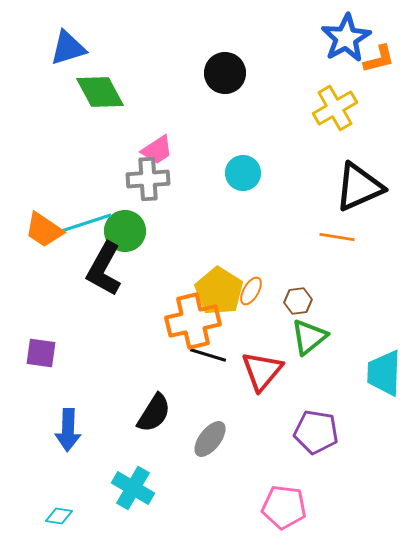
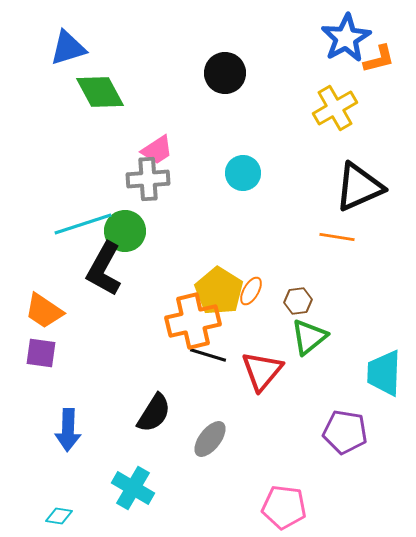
orange trapezoid: moved 81 px down
purple pentagon: moved 29 px right
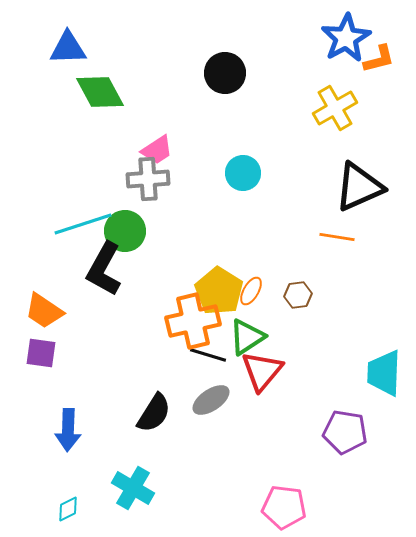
blue triangle: rotated 15 degrees clockwise
brown hexagon: moved 6 px up
green triangle: moved 62 px left; rotated 6 degrees clockwise
gray ellipse: moved 1 px right, 39 px up; rotated 18 degrees clockwise
cyan diamond: moved 9 px right, 7 px up; rotated 36 degrees counterclockwise
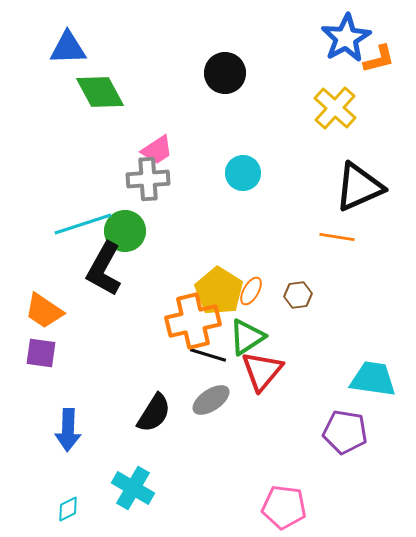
yellow cross: rotated 18 degrees counterclockwise
cyan trapezoid: moved 11 px left, 6 px down; rotated 96 degrees clockwise
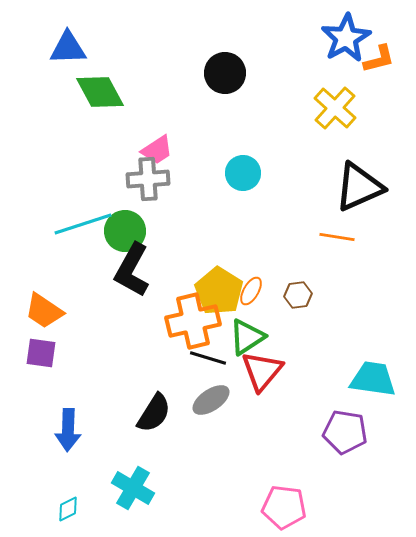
black L-shape: moved 28 px right, 1 px down
black line: moved 3 px down
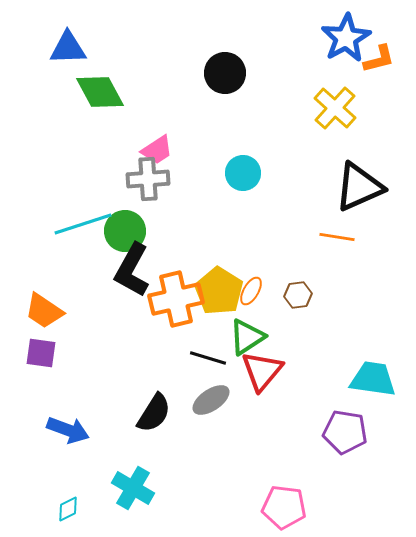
orange cross: moved 17 px left, 22 px up
blue arrow: rotated 72 degrees counterclockwise
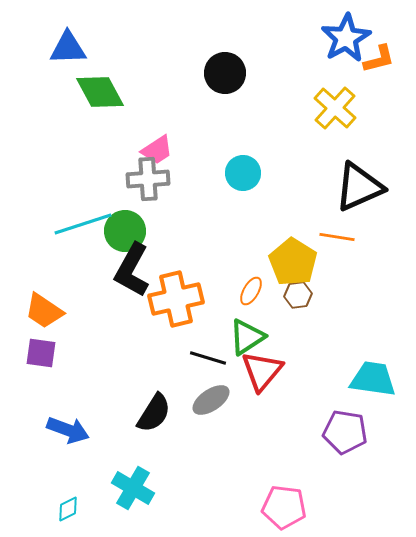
yellow pentagon: moved 74 px right, 29 px up
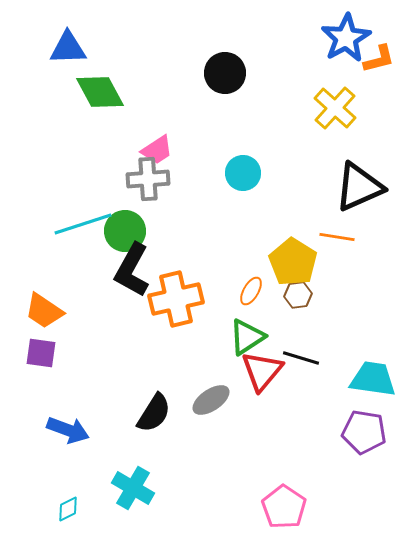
black line: moved 93 px right
purple pentagon: moved 19 px right
pink pentagon: rotated 27 degrees clockwise
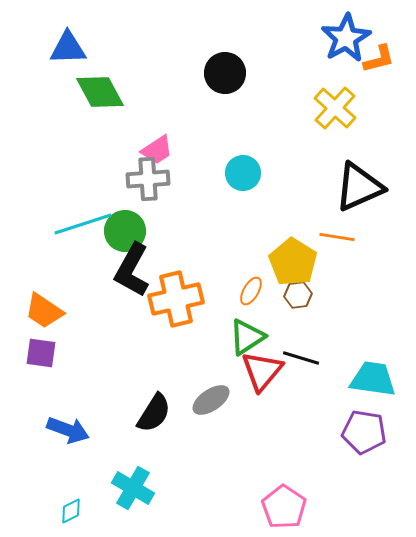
cyan diamond: moved 3 px right, 2 px down
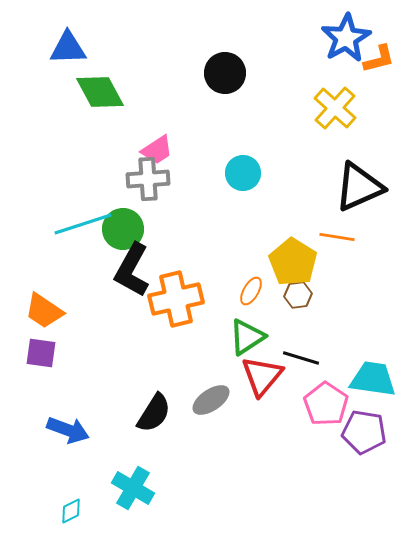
green circle: moved 2 px left, 2 px up
red triangle: moved 5 px down
pink pentagon: moved 42 px right, 103 px up
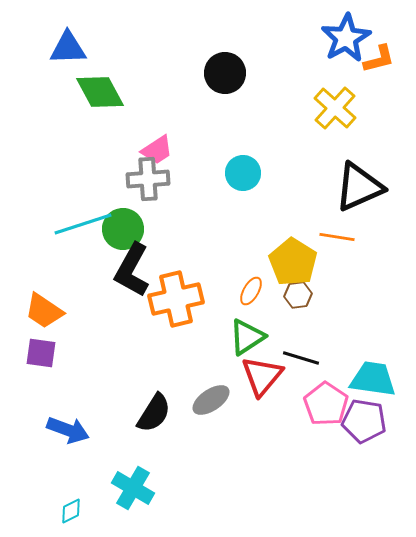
purple pentagon: moved 11 px up
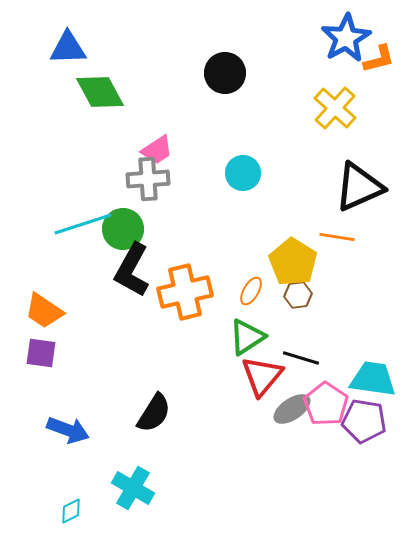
orange cross: moved 9 px right, 7 px up
gray ellipse: moved 81 px right, 9 px down
